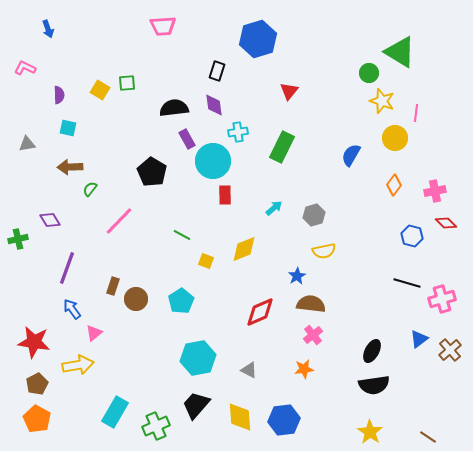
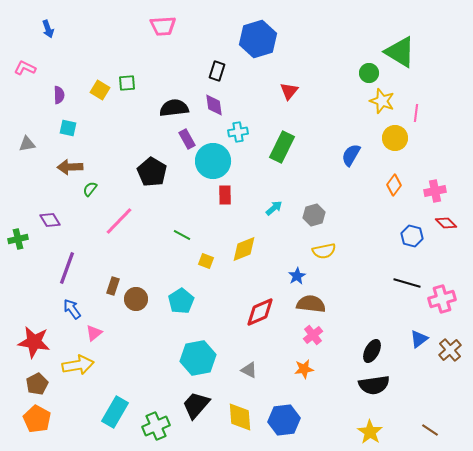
brown line at (428, 437): moved 2 px right, 7 px up
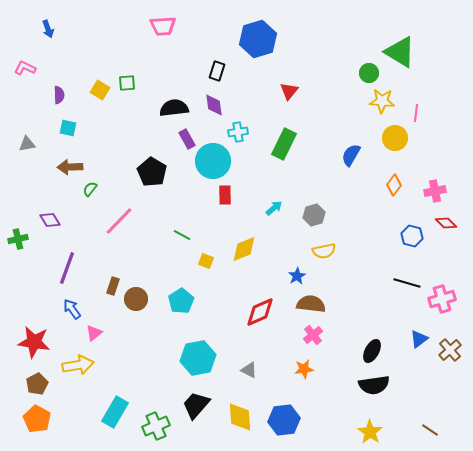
yellow star at (382, 101): rotated 15 degrees counterclockwise
green rectangle at (282, 147): moved 2 px right, 3 px up
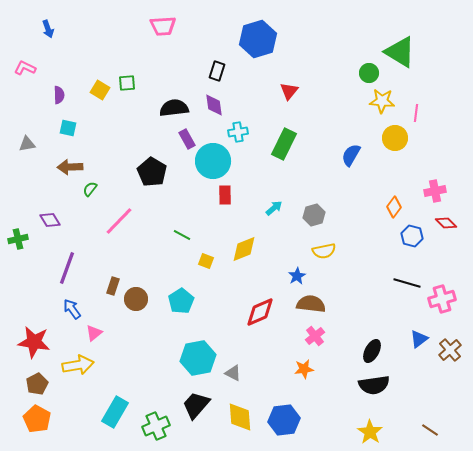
orange diamond at (394, 185): moved 22 px down
pink cross at (313, 335): moved 2 px right, 1 px down
gray triangle at (249, 370): moved 16 px left, 3 px down
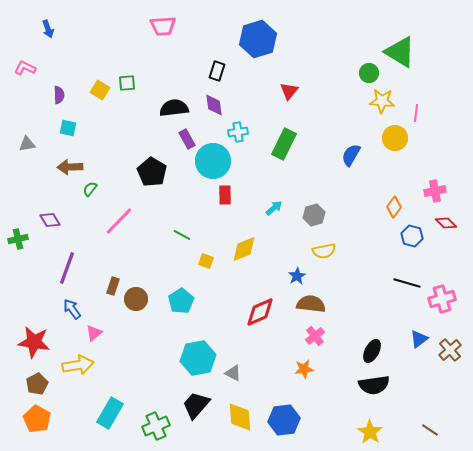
cyan rectangle at (115, 412): moved 5 px left, 1 px down
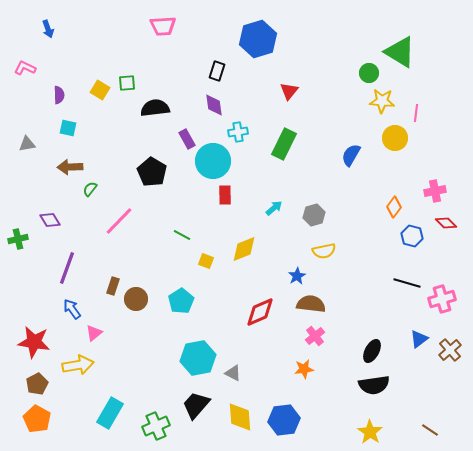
black semicircle at (174, 108): moved 19 px left
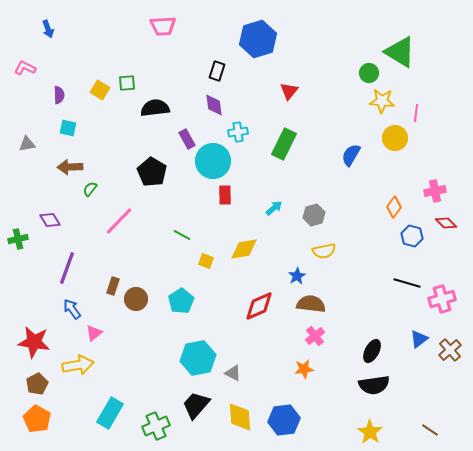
yellow diamond at (244, 249): rotated 12 degrees clockwise
red diamond at (260, 312): moved 1 px left, 6 px up
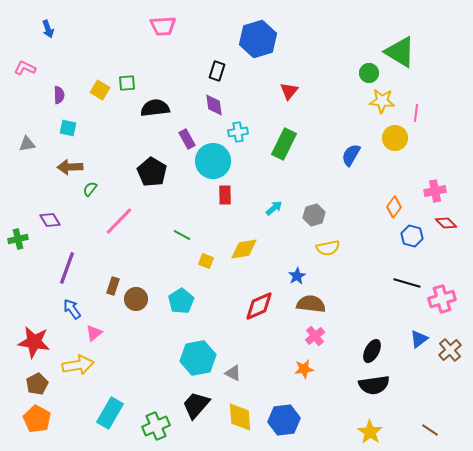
yellow semicircle at (324, 251): moved 4 px right, 3 px up
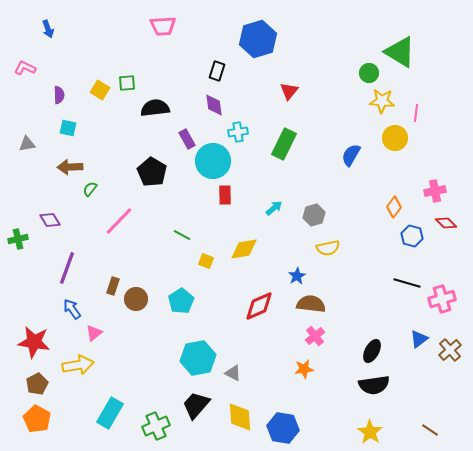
blue hexagon at (284, 420): moved 1 px left, 8 px down; rotated 16 degrees clockwise
